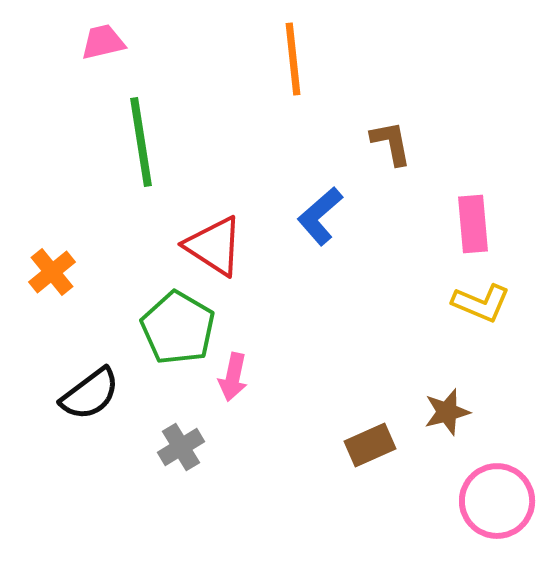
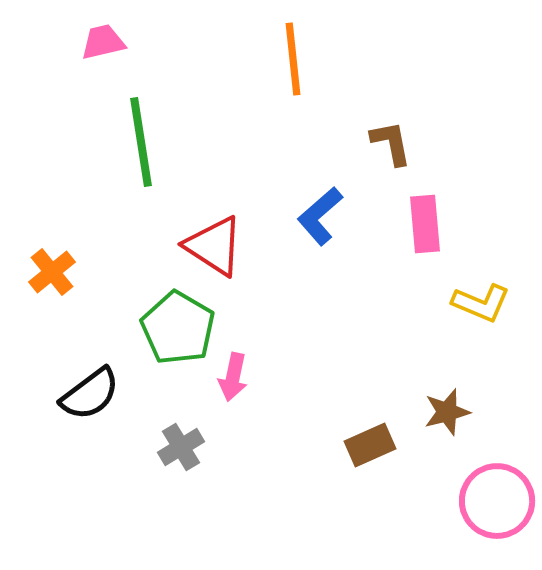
pink rectangle: moved 48 px left
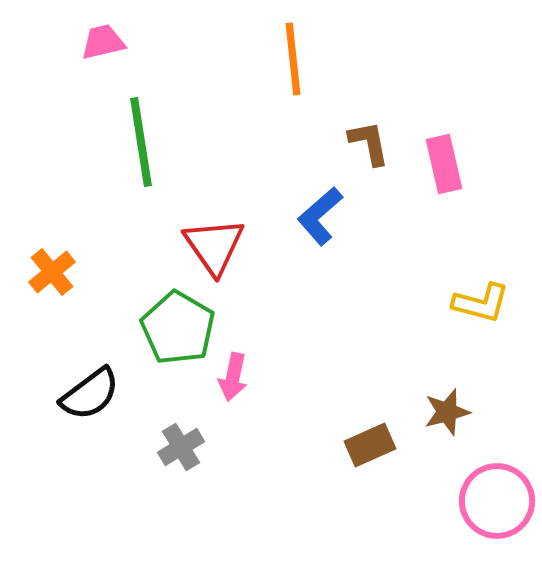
brown L-shape: moved 22 px left
pink rectangle: moved 19 px right, 60 px up; rotated 8 degrees counterclockwise
red triangle: rotated 22 degrees clockwise
yellow L-shape: rotated 8 degrees counterclockwise
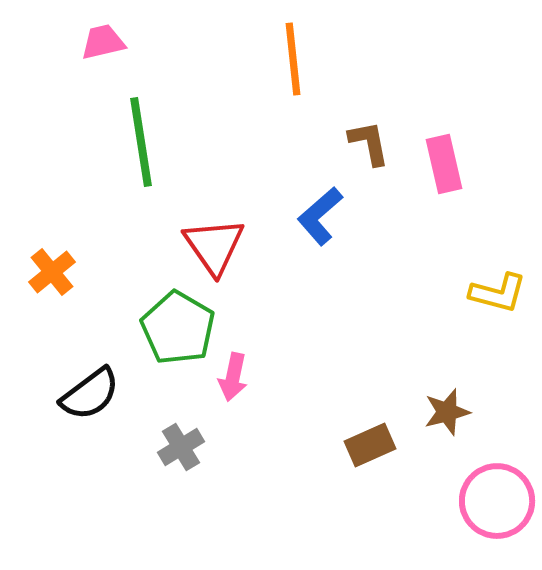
yellow L-shape: moved 17 px right, 10 px up
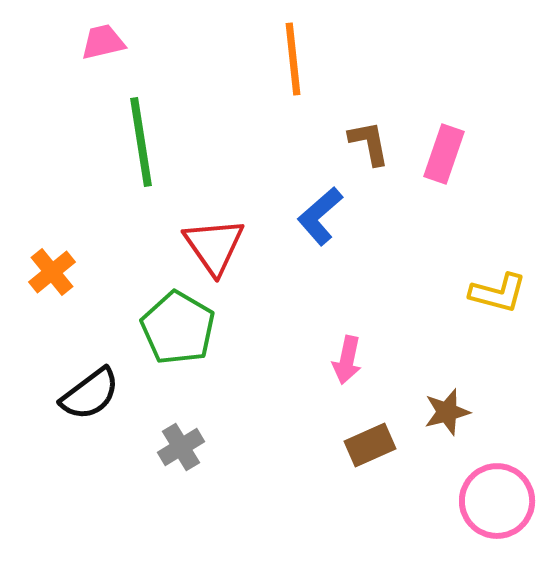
pink rectangle: moved 10 px up; rotated 32 degrees clockwise
pink arrow: moved 114 px right, 17 px up
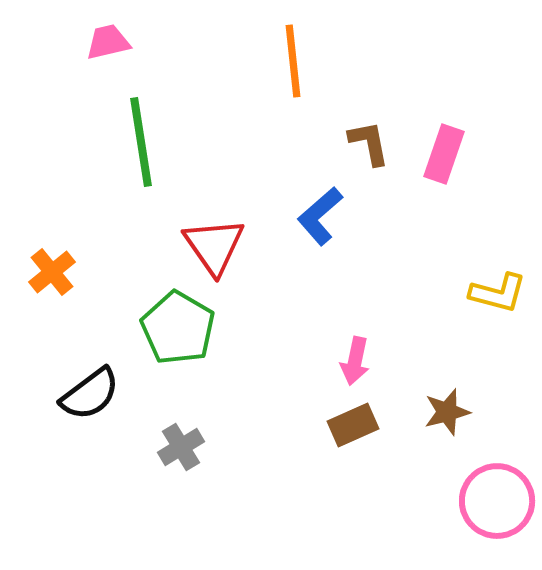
pink trapezoid: moved 5 px right
orange line: moved 2 px down
pink arrow: moved 8 px right, 1 px down
brown rectangle: moved 17 px left, 20 px up
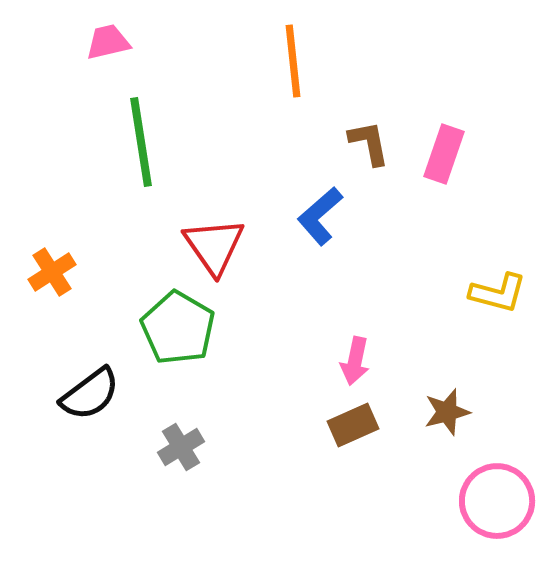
orange cross: rotated 6 degrees clockwise
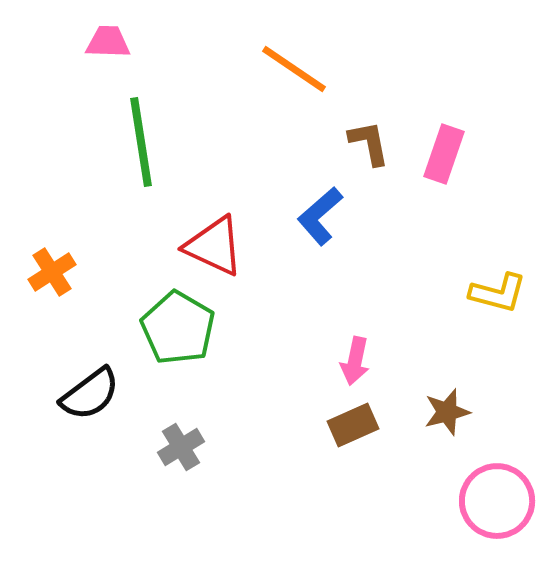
pink trapezoid: rotated 15 degrees clockwise
orange line: moved 1 px right, 8 px down; rotated 50 degrees counterclockwise
red triangle: rotated 30 degrees counterclockwise
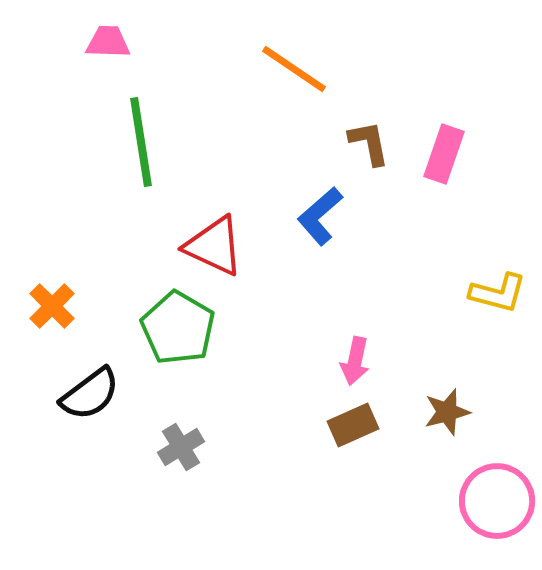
orange cross: moved 34 px down; rotated 12 degrees counterclockwise
